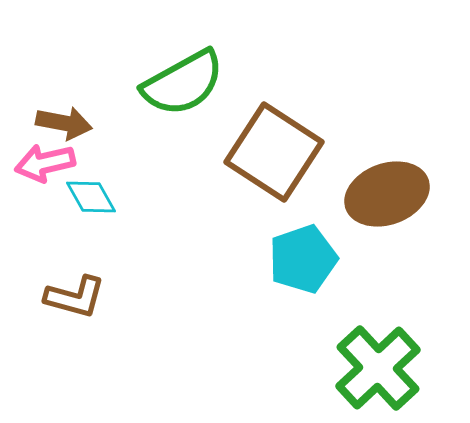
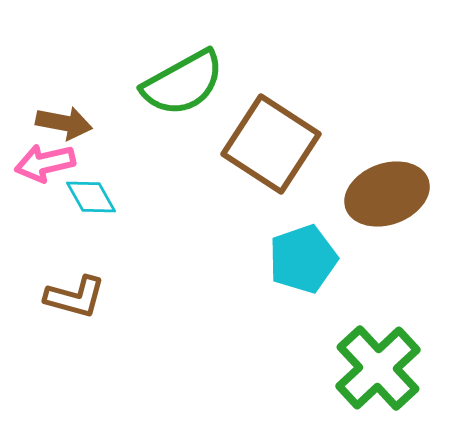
brown square: moved 3 px left, 8 px up
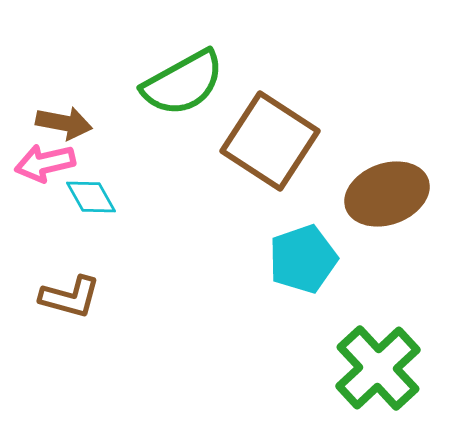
brown square: moved 1 px left, 3 px up
brown L-shape: moved 5 px left
